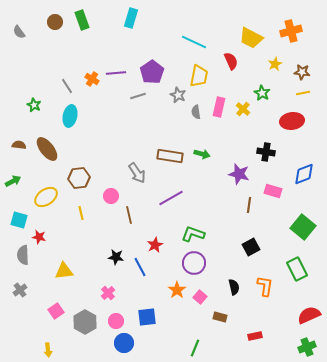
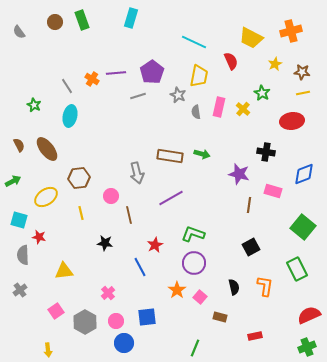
brown semicircle at (19, 145): rotated 56 degrees clockwise
gray arrow at (137, 173): rotated 20 degrees clockwise
black star at (116, 257): moved 11 px left, 14 px up
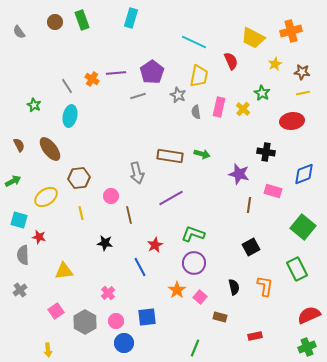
yellow trapezoid at (251, 38): moved 2 px right
brown ellipse at (47, 149): moved 3 px right
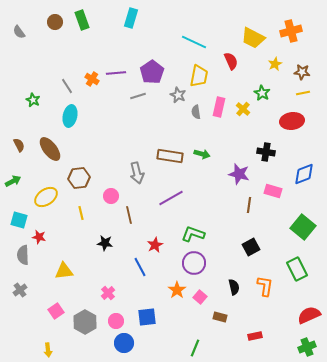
green star at (34, 105): moved 1 px left, 5 px up
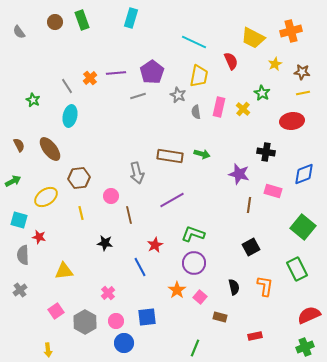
orange cross at (92, 79): moved 2 px left, 1 px up; rotated 16 degrees clockwise
purple line at (171, 198): moved 1 px right, 2 px down
green cross at (307, 347): moved 2 px left
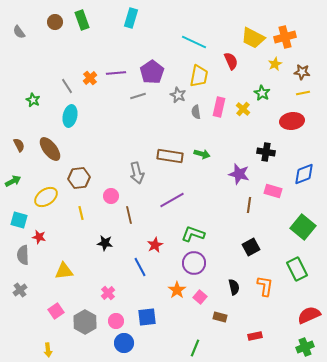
orange cross at (291, 31): moved 6 px left, 6 px down
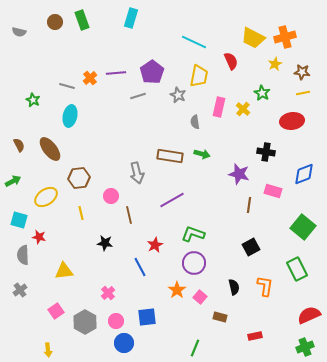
gray semicircle at (19, 32): rotated 40 degrees counterclockwise
gray line at (67, 86): rotated 42 degrees counterclockwise
gray semicircle at (196, 112): moved 1 px left, 10 px down
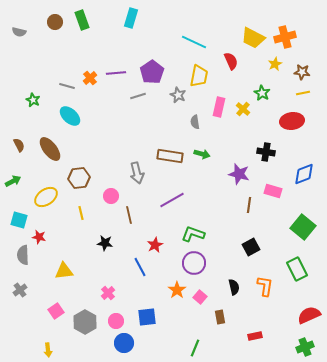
cyan ellipse at (70, 116): rotated 60 degrees counterclockwise
brown rectangle at (220, 317): rotated 64 degrees clockwise
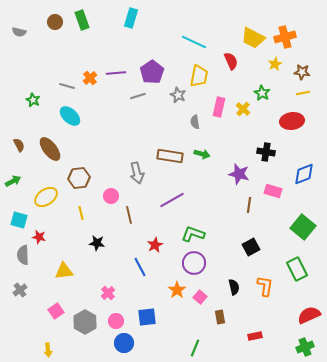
black star at (105, 243): moved 8 px left
